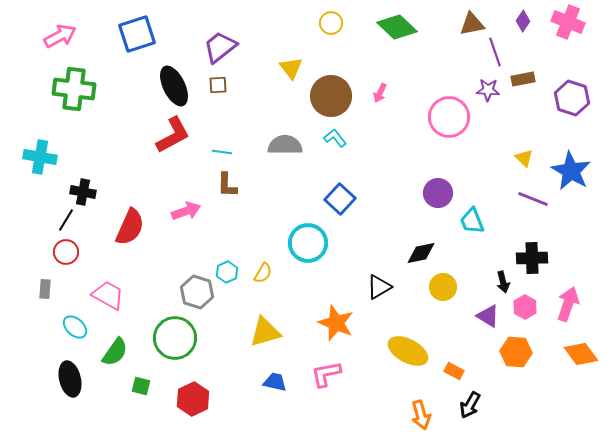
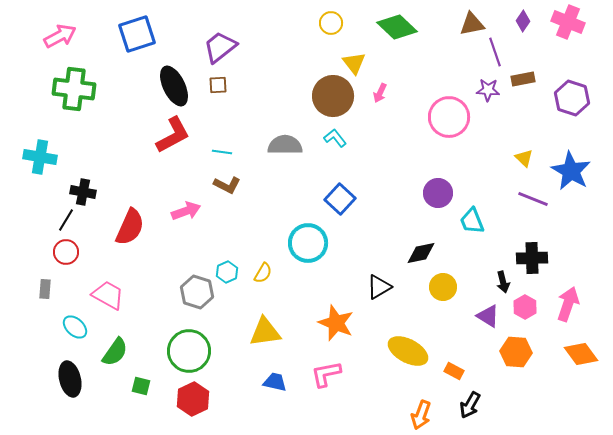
yellow triangle at (291, 68): moved 63 px right, 5 px up
brown circle at (331, 96): moved 2 px right
brown L-shape at (227, 185): rotated 64 degrees counterclockwise
yellow triangle at (265, 332): rotated 8 degrees clockwise
green circle at (175, 338): moved 14 px right, 13 px down
orange arrow at (421, 415): rotated 36 degrees clockwise
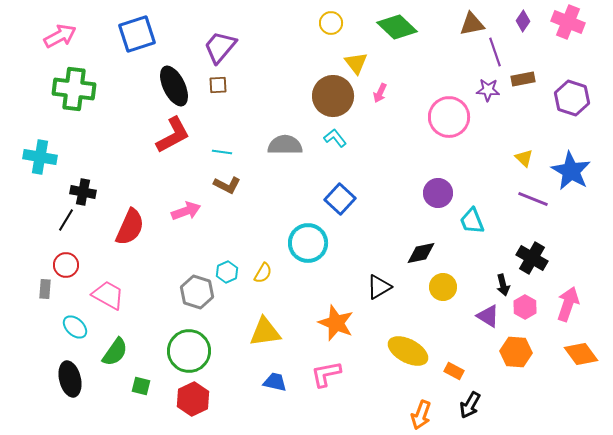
purple trapezoid at (220, 47): rotated 12 degrees counterclockwise
yellow triangle at (354, 63): moved 2 px right
red circle at (66, 252): moved 13 px down
black cross at (532, 258): rotated 32 degrees clockwise
black arrow at (503, 282): moved 3 px down
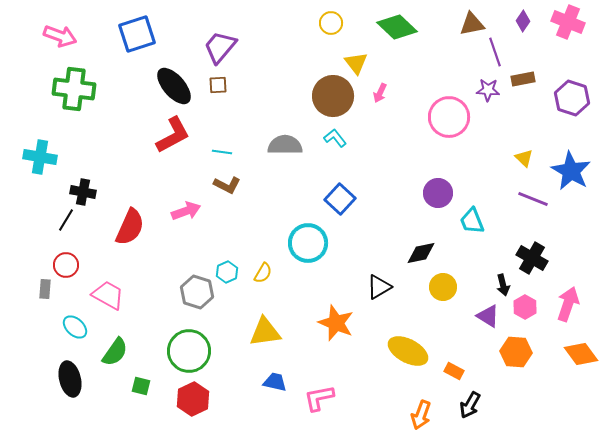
pink arrow at (60, 36): rotated 48 degrees clockwise
black ellipse at (174, 86): rotated 15 degrees counterclockwise
pink L-shape at (326, 374): moved 7 px left, 24 px down
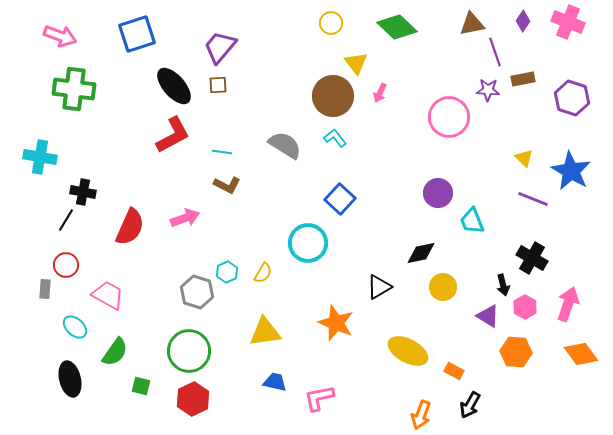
gray semicircle at (285, 145): rotated 32 degrees clockwise
pink arrow at (186, 211): moved 1 px left, 7 px down
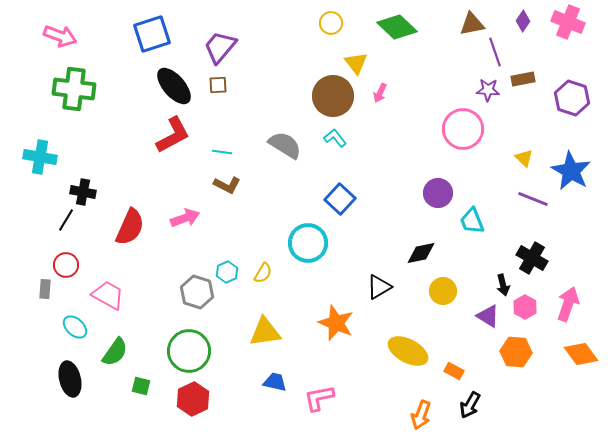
blue square at (137, 34): moved 15 px right
pink circle at (449, 117): moved 14 px right, 12 px down
yellow circle at (443, 287): moved 4 px down
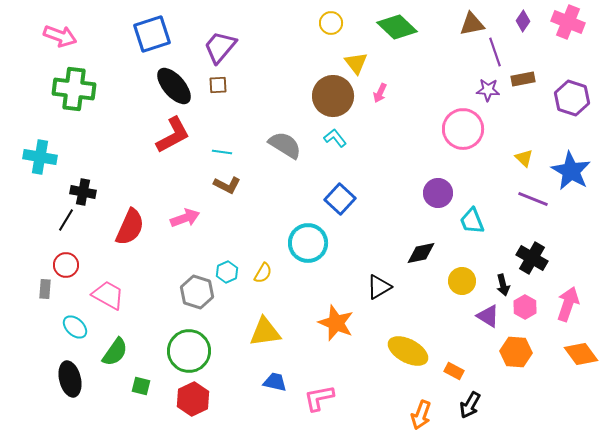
yellow circle at (443, 291): moved 19 px right, 10 px up
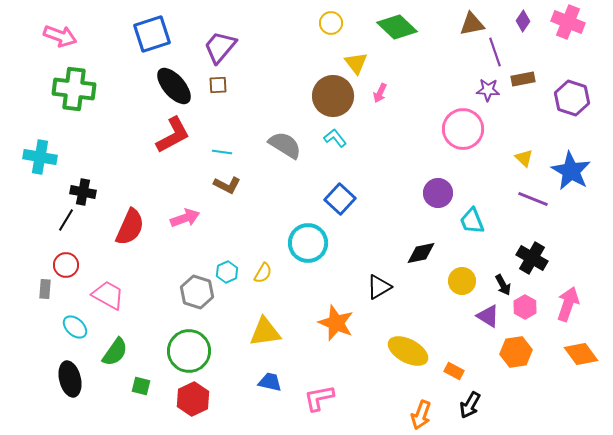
black arrow at (503, 285): rotated 15 degrees counterclockwise
orange hexagon at (516, 352): rotated 12 degrees counterclockwise
blue trapezoid at (275, 382): moved 5 px left
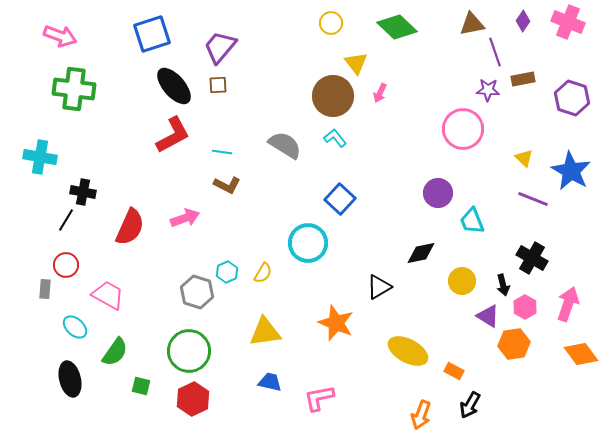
black arrow at (503, 285): rotated 15 degrees clockwise
orange hexagon at (516, 352): moved 2 px left, 8 px up
